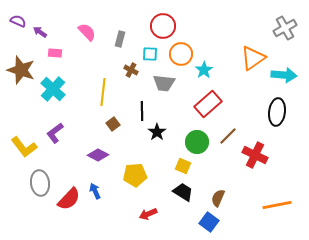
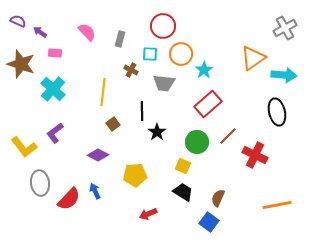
brown star: moved 6 px up
black ellipse: rotated 20 degrees counterclockwise
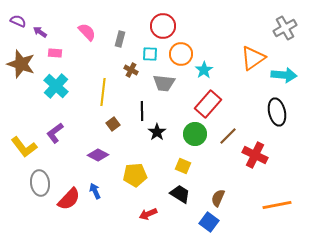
cyan cross: moved 3 px right, 3 px up
red rectangle: rotated 8 degrees counterclockwise
green circle: moved 2 px left, 8 px up
black trapezoid: moved 3 px left, 2 px down
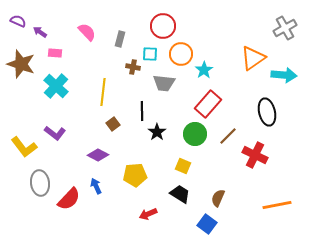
brown cross: moved 2 px right, 3 px up; rotated 16 degrees counterclockwise
black ellipse: moved 10 px left
purple L-shape: rotated 105 degrees counterclockwise
blue arrow: moved 1 px right, 5 px up
blue square: moved 2 px left, 2 px down
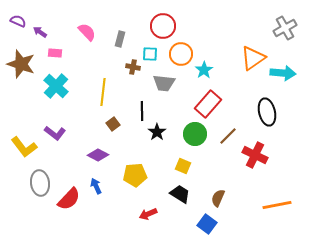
cyan arrow: moved 1 px left, 2 px up
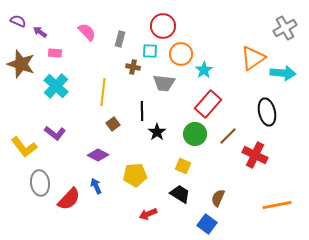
cyan square: moved 3 px up
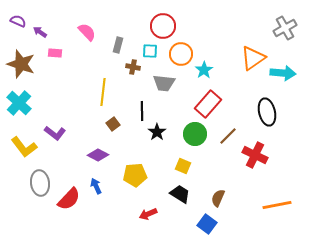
gray rectangle: moved 2 px left, 6 px down
cyan cross: moved 37 px left, 17 px down
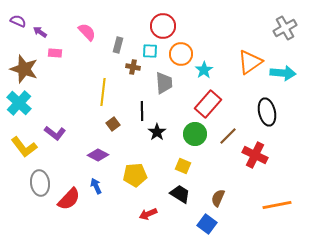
orange triangle: moved 3 px left, 4 px down
brown star: moved 3 px right, 5 px down
gray trapezoid: rotated 100 degrees counterclockwise
